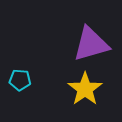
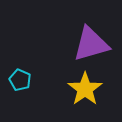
cyan pentagon: rotated 20 degrees clockwise
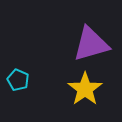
cyan pentagon: moved 2 px left
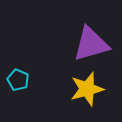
yellow star: moved 2 px right; rotated 20 degrees clockwise
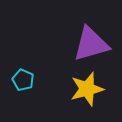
cyan pentagon: moved 5 px right
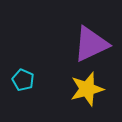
purple triangle: rotated 9 degrees counterclockwise
